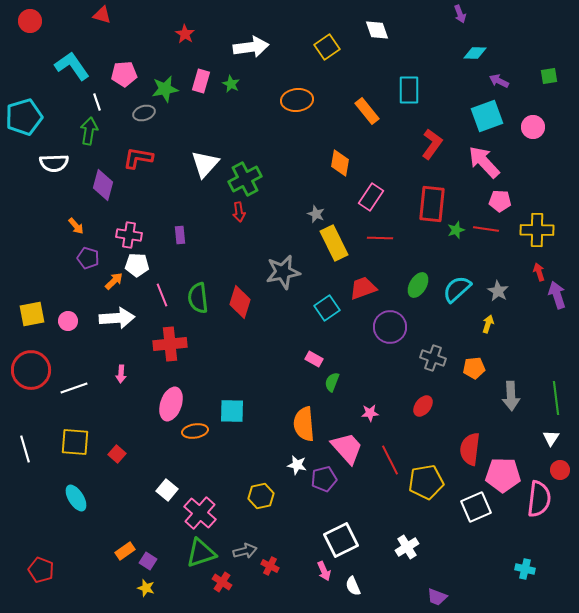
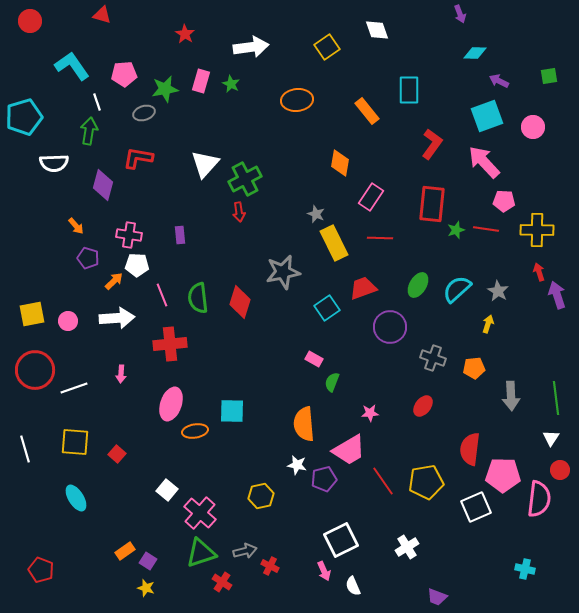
pink pentagon at (500, 201): moved 4 px right
red circle at (31, 370): moved 4 px right
pink trapezoid at (347, 448): moved 2 px right, 2 px down; rotated 102 degrees clockwise
red line at (390, 460): moved 7 px left, 21 px down; rotated 8 degrees counterclockwise
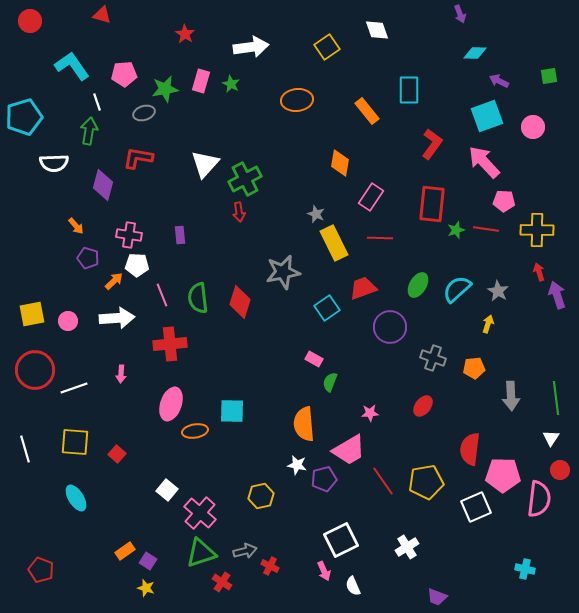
green semicircle at (332, 382): moved 2 px left
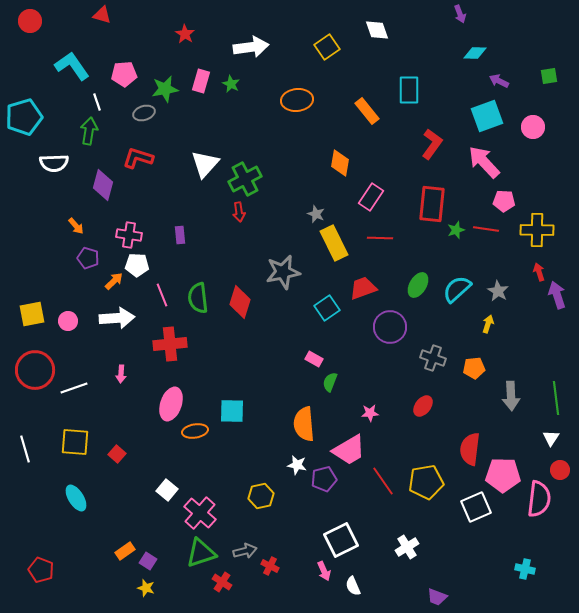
red L-shape at (138, 158): rotated 8 degrees clockwise
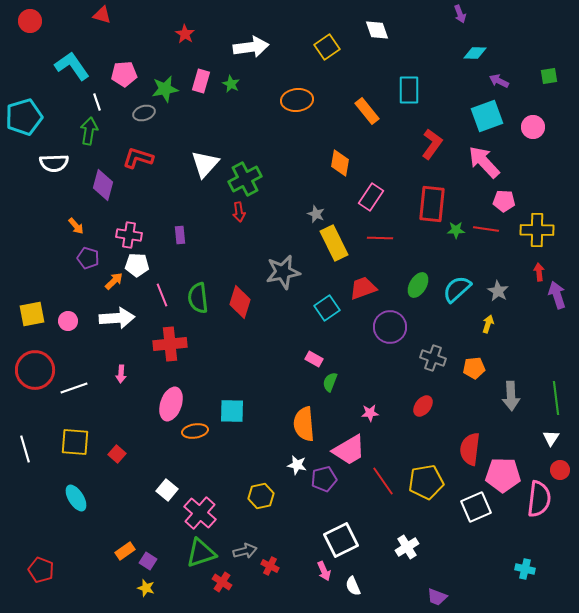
green star at (456, 230): rotated 18 degrees clockwise
red arrow at (539, 272): rotated 12 degrees clockwise
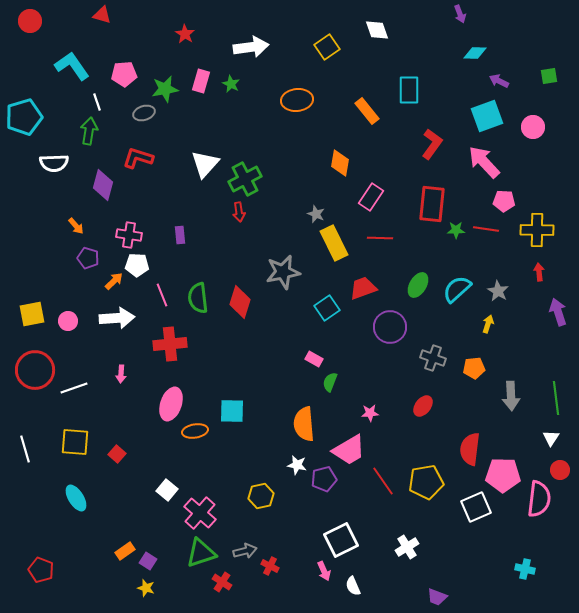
purple arrow at (557, 295): moved 1 px right, 17 px down
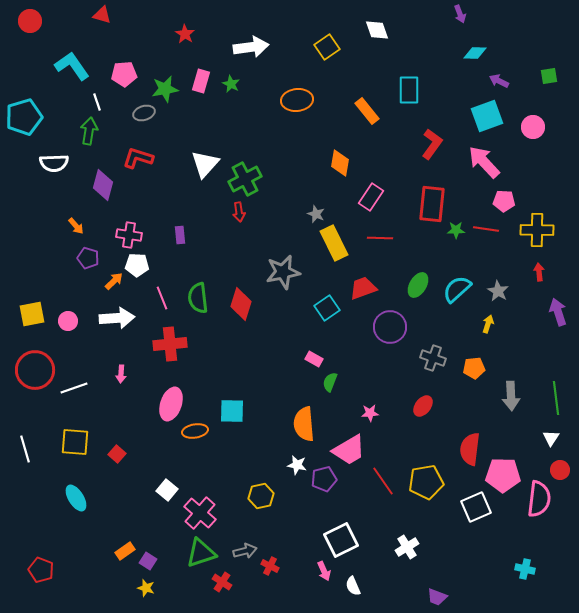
pink line at (162, 295): moved 3 px down
red diamond at (240, 302): moved 1 px right, 2 px down
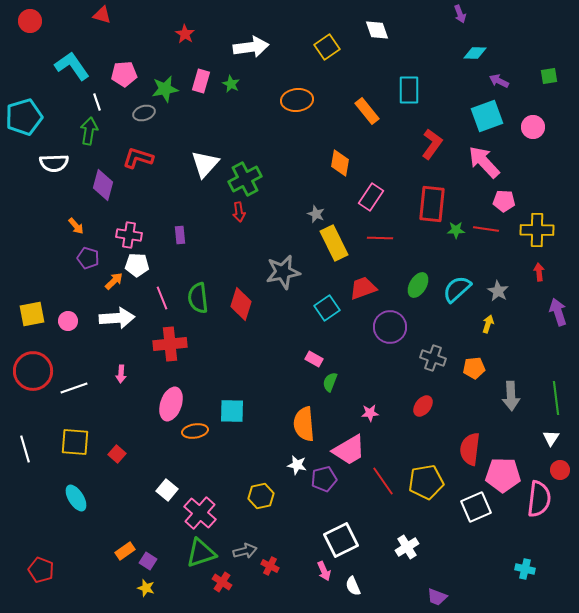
red circle at (35, 370): moved 2 px left, 1 px down
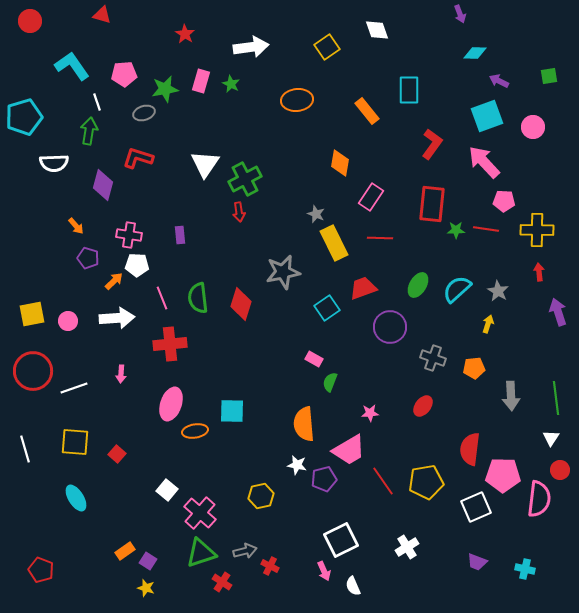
white triangle at (205, 164): rotated 8 degrees counterclockwise
purple trapezoid at (437, 597): moved 40 px right, 35 px up
